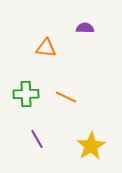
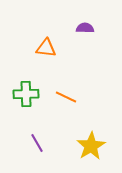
purple line: moved 4 px down
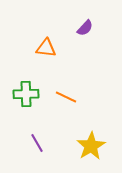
purple semicircle: rotated 132 degrees clockwise
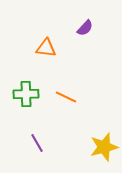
yellow star: moved 13 px right, 1 px down; rotated 16 degrees clockwise
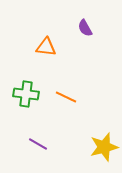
purple semicircle: rotated 108 degrees clockwise
orange triangle: moved 1 px up
green cross: rotated 10 degrees clockwise
purple line: moved 1 px right, 1 px down; rotated 30 degrees counterclockwise
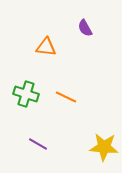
green cross: rotated 10 degrees clockwise
yellow star: rotated 20 degrees clockwise
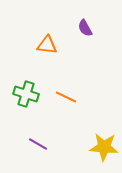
orange triangle: moved 1 px right, 2 px up
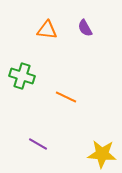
orange triangle: moved 15 px up
green cross: moved 4 px left, 18 px up
yellow star: moved 2 px left, 7 px down
